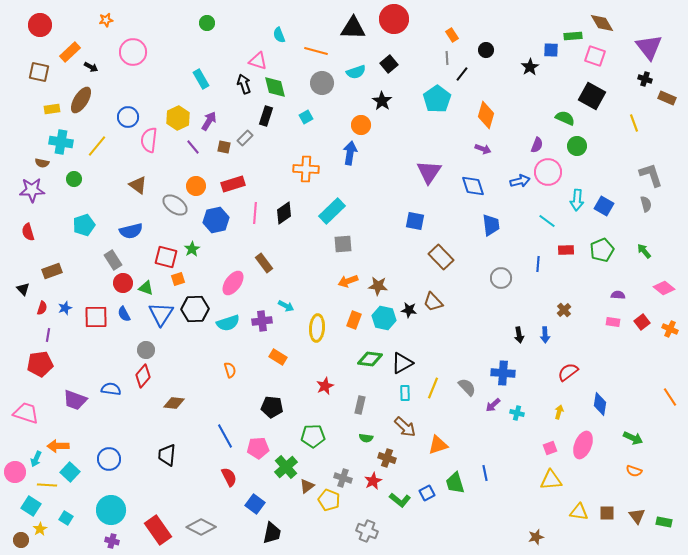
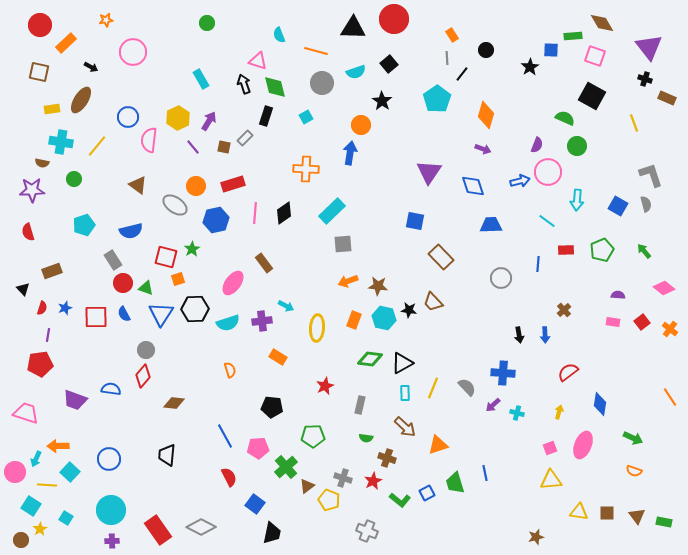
orange rectangle at (70, 52): moved 4 px left, 9 px up
blue square at (604, 206): moved 14 px right
blue trapezoid at (491, 225): rotated 85 degrees counterclockwise
orange cross at (670, 329): rotated 14 degrees clockwise
purple cross at (112, 541): rotated 16 degrees counterclockwise
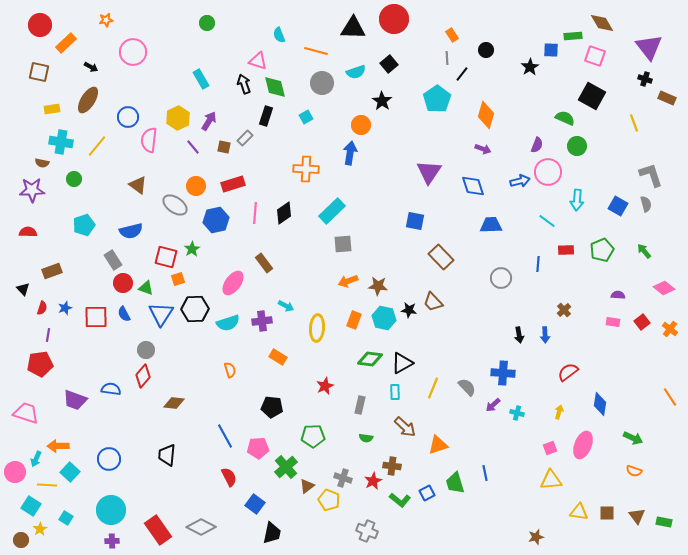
brown ellipse at (81, 100): moved 7 px right
red semicircle at (28, 232): rotated 108 degrees clockwise
cyan rectangle at (405, 393): moved 10 px left, 1 px up
brown cross at (387, 458): moved 5 px right, 8 px down; rotated 12 degrees counterclockwise
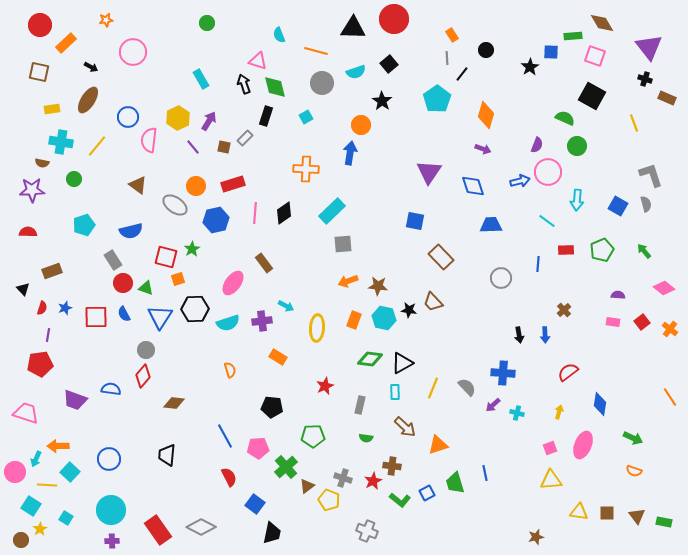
blue square at (551, 50): moved 2 px down
blue triangle at (161, 314): moved 1 px left, 3 px down
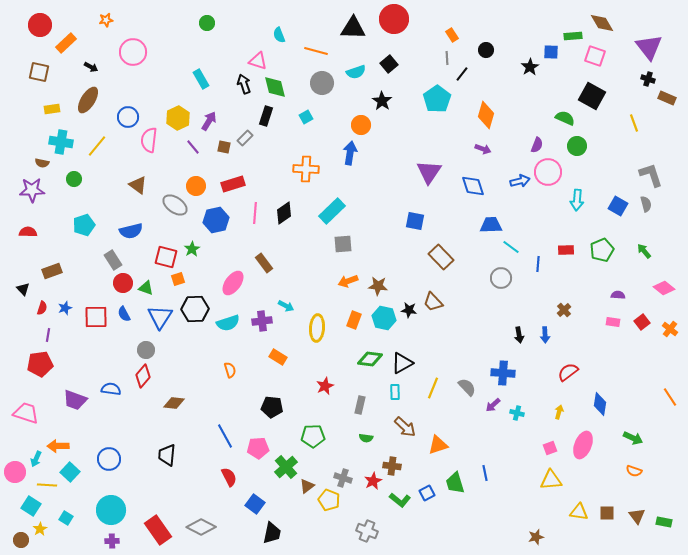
black cross at (645, 79): moved 3 px right
cyan line at (547, 221): moved 36 px left, 26 px down
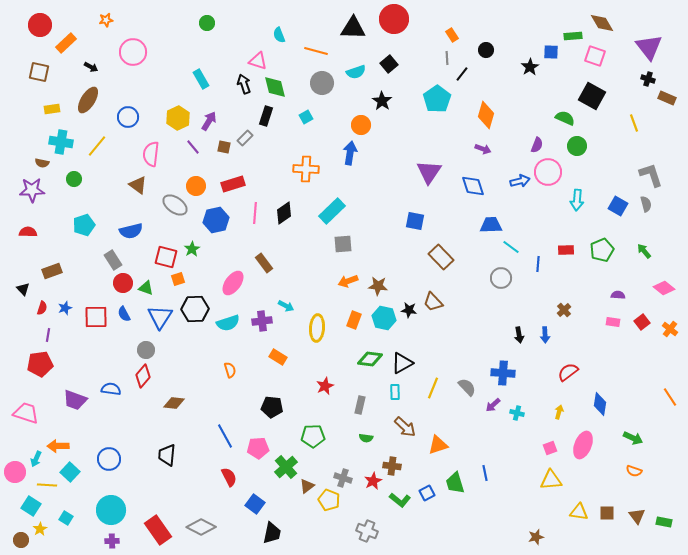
pink semicircle at (149, 140): moved 2 px right, 14 px down
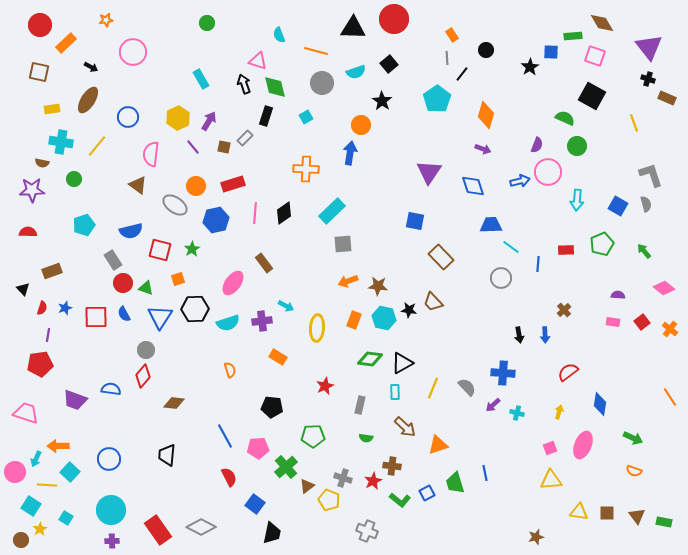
green pentagon at (602, 250): moved 6 px up
red square at (166, 257): moved 6 px left, 7 px up
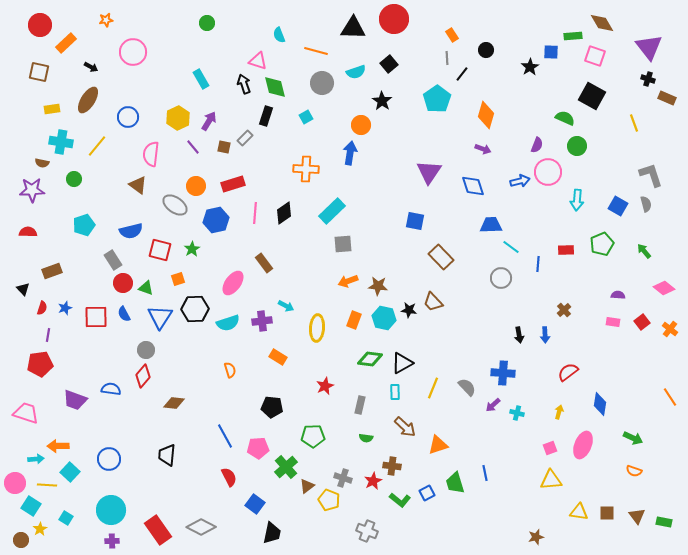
cyan arrow at (36, 459): rotated 119 degrees counterclockwise
pink circle at (15, 472): moved 11 px down
